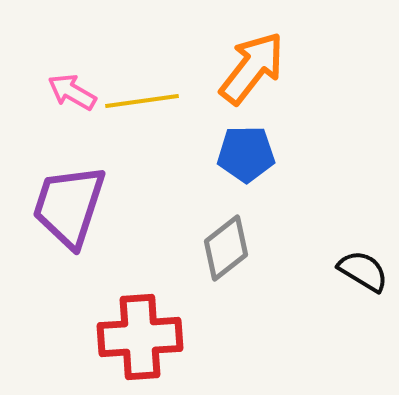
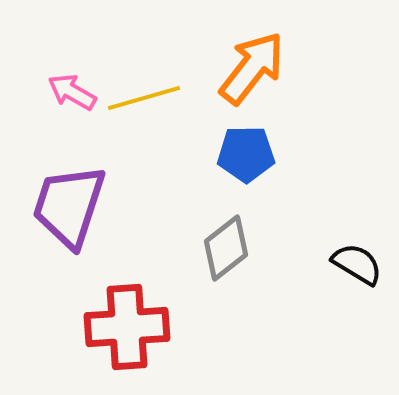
yellow line: moved 2 px right, 3 px up; rotated 8 degrees counterclockwise
black semicircle: moved 6 px left, 7 px up
red cross: moved 13 px left, 10 px up
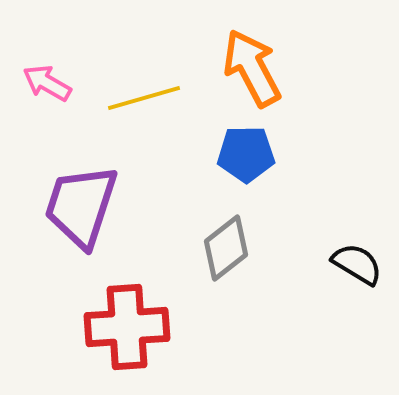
orange arrow: rotated 66 degrees counterclockwise
pink arrow: moved 25 px left, 9 px up
purple trapezoid: moved 12 px right
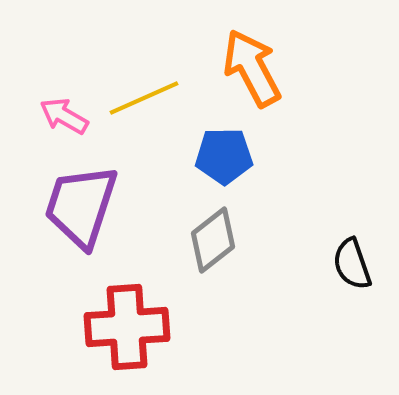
pink arrow: moved 17 px right, 33 px down
yellow line: rotated 8 degrees counterclockwise
blue pentagon: moved 22 px left, 2 px down
gray diamond: moved 13 px left, 8 px up
black semicircle: moved 5 px left; rotated 140 degrees counterclockwise
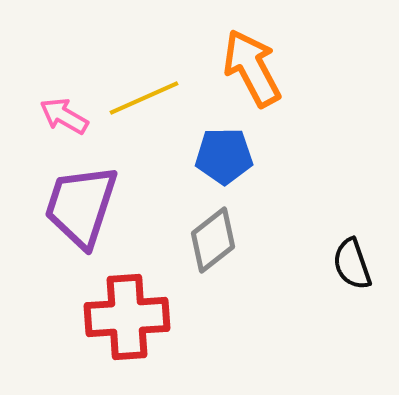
red cross: moved 10 px up
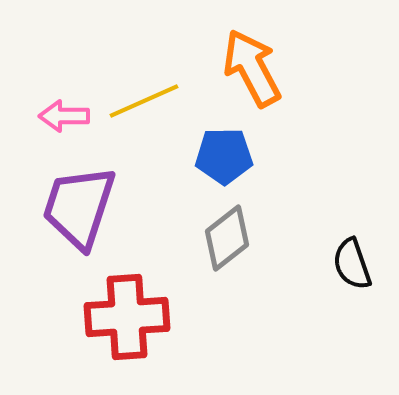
yellow line: moved 3 px down
pink arrow: rotated 30 degrees counterclockwise
purple trapezoid: moved 2 px left, 1 px down
gray diamond: moved 14 px right, 2 px up
